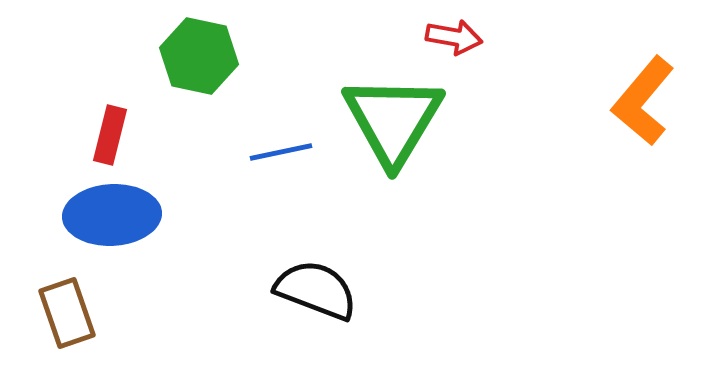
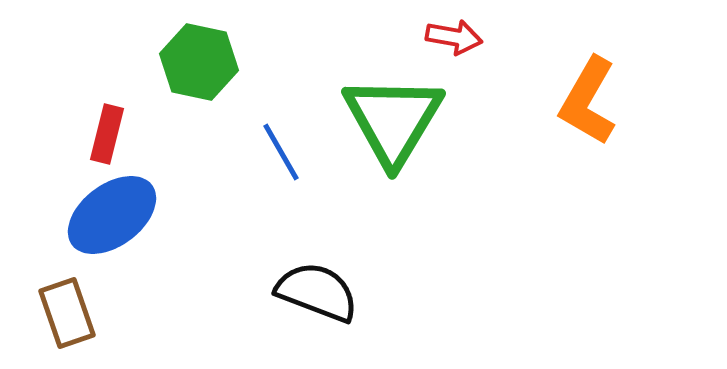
green hexagon: moved 6 px down
orange L-shape: moved 55 px left; rotated 10 degrees counterclockwise
red rectangle: moved 3 px left, 1 px up
blue line: rotated 72 degrees clockwise
blue ellipse: rotated 34 degrees counterclockwise
black semicircle: moved 1 px right, 2 px down
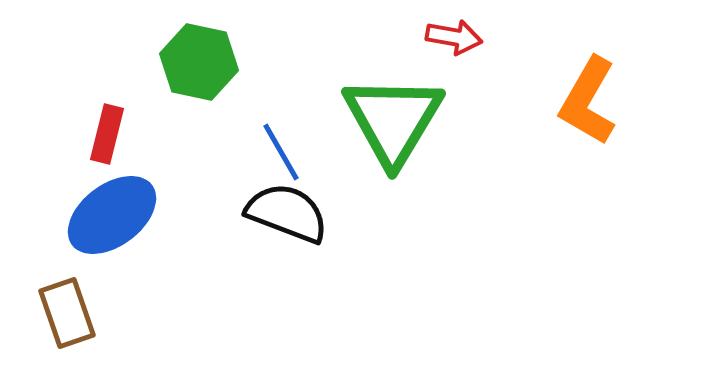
black semicircle: moved 30 px left, 79 px up
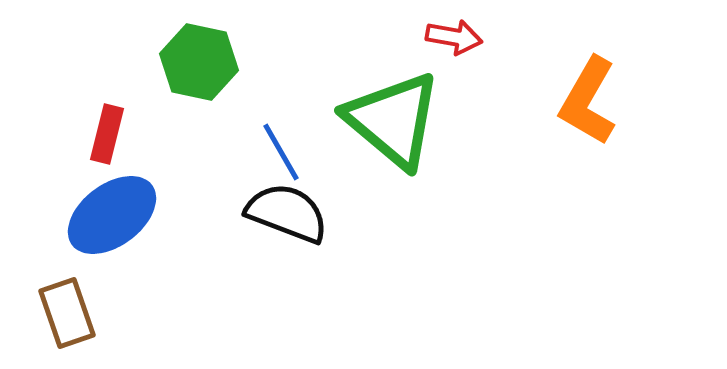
green triangle: rotated 21 degrees counterclockwise
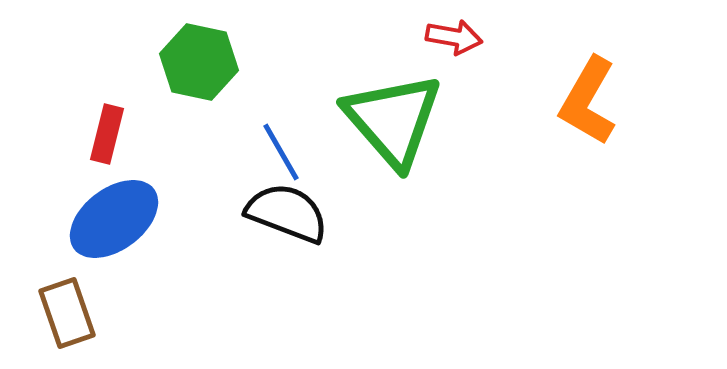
green triangle: rotated 9 degrees clockwise
blue ellipse: moved 2 px right, 4 px down
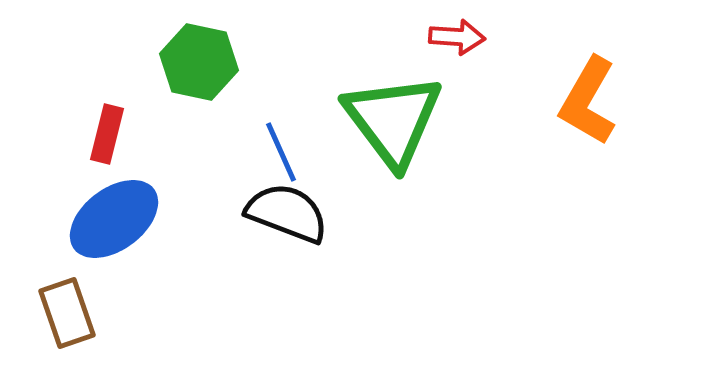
red arrow: moved 3 px right; rotated 6 degrees counterclockwise
green triangle: rotated 4 degrees clockwise
blue line: rotated 6 degrees clockwise
